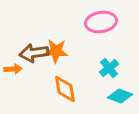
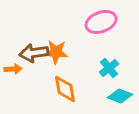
pink ellipse: rotated 12 degrees counterclockwise
orange star: moved 1 px down
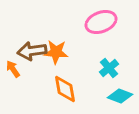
brown arrow: moved 2 px left, 2 px up
orange arrow: rotated 120 degrees counterclockwise
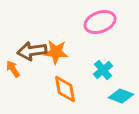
pink ellipse: moved 1 px left
cyan cross: moved 6 px left, 2 px down
cyan diamond: moved 1 px right
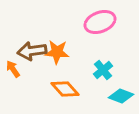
orange star: moved 1 px right
orange diamond: rotated 32 degrees counterclockwise
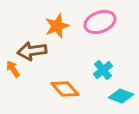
orange star: moved 26 px up; rotated 25 degrees counterclockwise
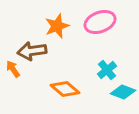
cyan cross: moved 4 px right
orange diamond: rotated 8 degrees counterclockwise
cyan diamond: moved 2 px right, 4 px up
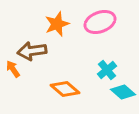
orange star: moved 2 px up
cyan diamond: rotated 20 degrees clockwise
